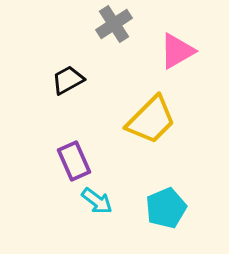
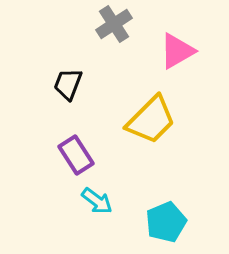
black trapezoid: moved 4 px down; rotated 40 degrees counterclockwise
purple rectangle: moved 2 px right, 6 px up; rotated 9 degrees counterclockwise
cyan pentagon: moved 14 px down
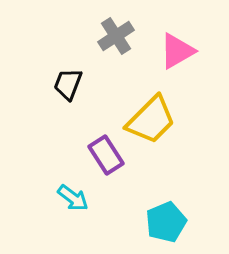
gray cross: moved 2 px right, 12 px down
purple rectangle: moved 30 px right
cyan arrow: moved 24 px left, 3 px up
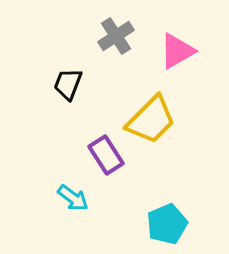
cyan pentagon: moved 1 px right, 2 px down
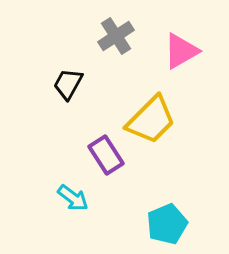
pink triangle: moved 4 px right
black trapezoid: rotated 8 degrees clockwise
